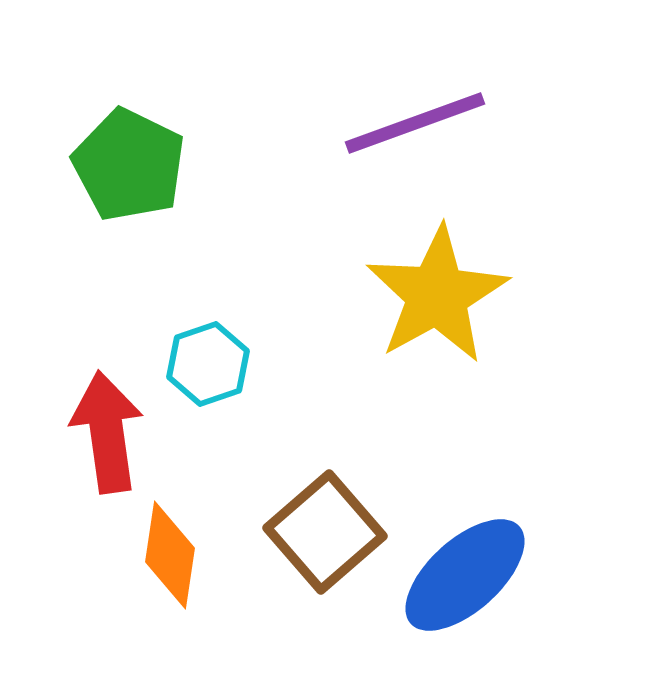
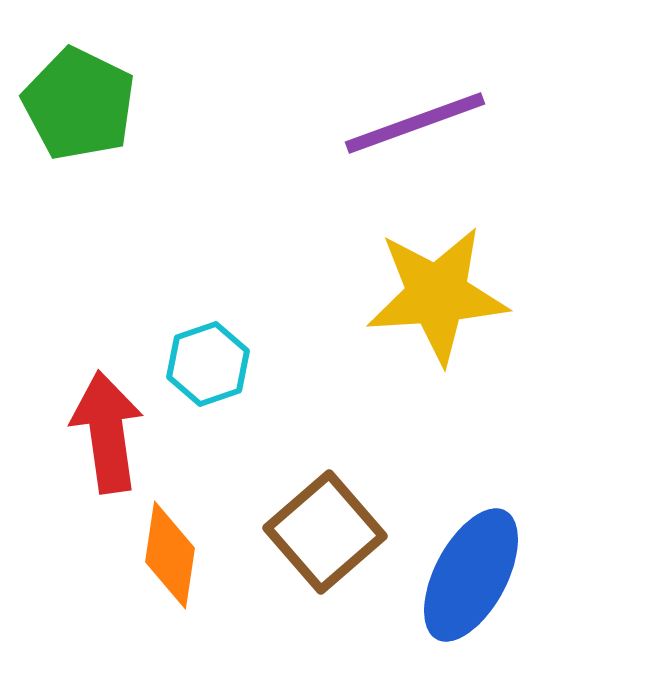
green pentagon: moved 50 px left, 61 px up
yellow star: rotated 25 degrees clockwise
blue ellipse: moved 6 px right; rotated 20 degrees counterclockwise
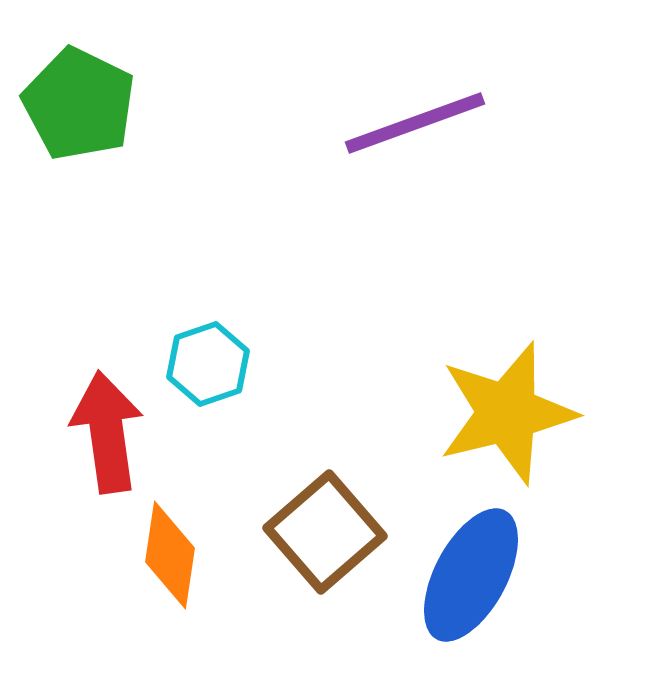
yellow star: moved 70 px right, 118 px down; rotated 10 degrees counterclockwise
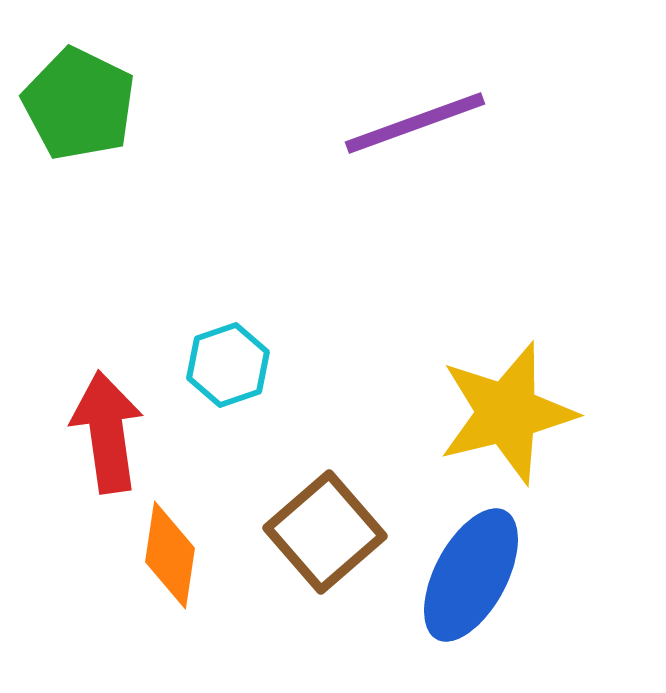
cyan hexagon: moved 20 px right, 1 px down
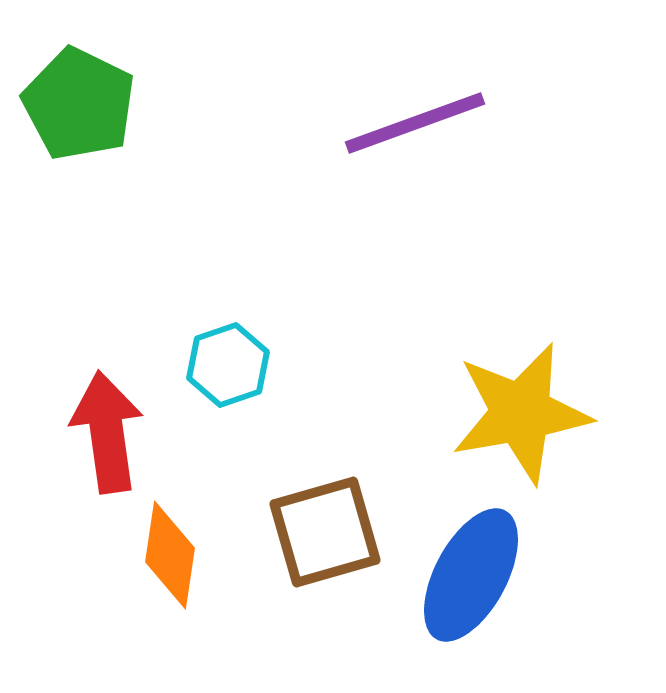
yellow star: moved 14 px right; rotated 4 degrees clockwise
brown square: rotated 25 degrees clockwise
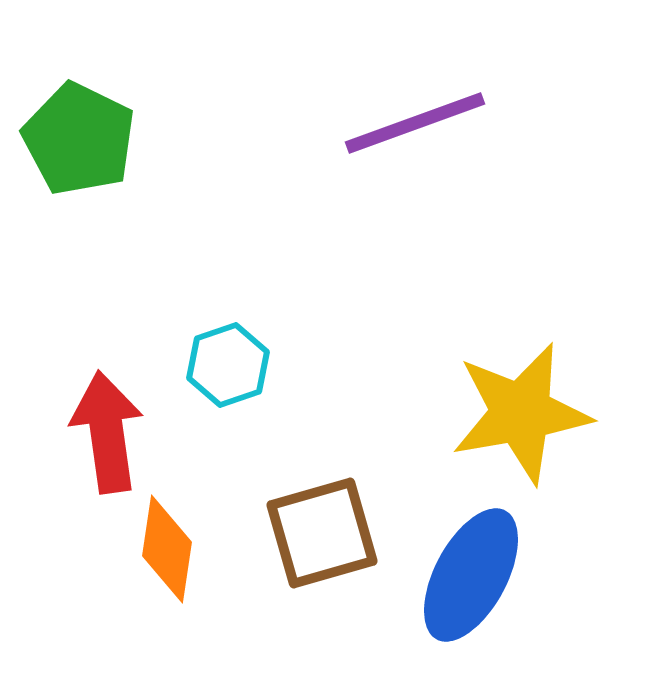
green pentagon: moved 35 px down
brown square: moved 3 px left, 1 px down
orange diamond: moved 3 px left, 6 px up
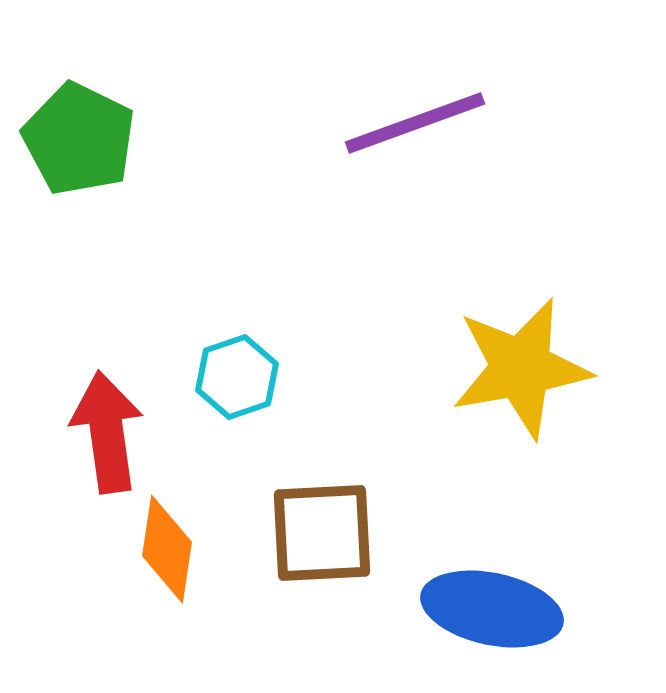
cyan hexagon: moved 9 px right, 12 px down
yellow star: moved 45 px up
brown square: rotated 13 degrees clockwise
blue ellipse: moved 21 px right, 34 px down; rotated 74 degrees clockwise
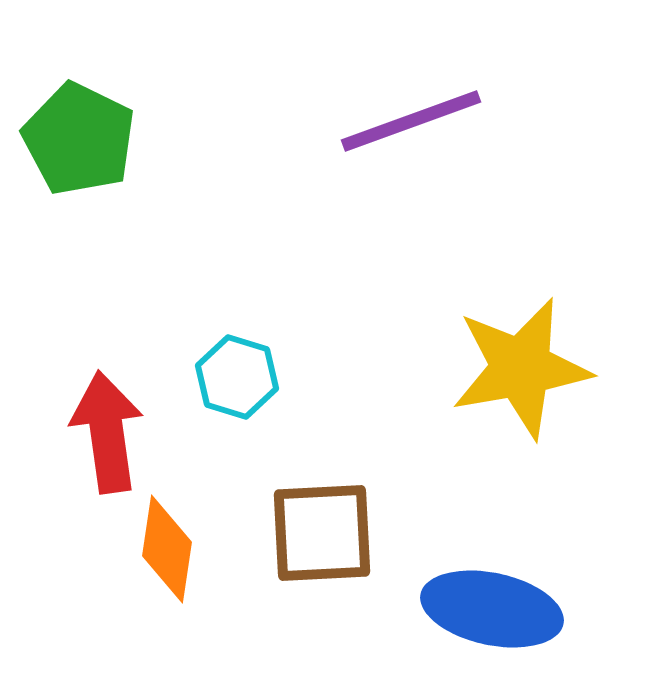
purple line: moved 4 px left, 2 px up
cyan hexagon: rotated 24 degrees counterclockwise
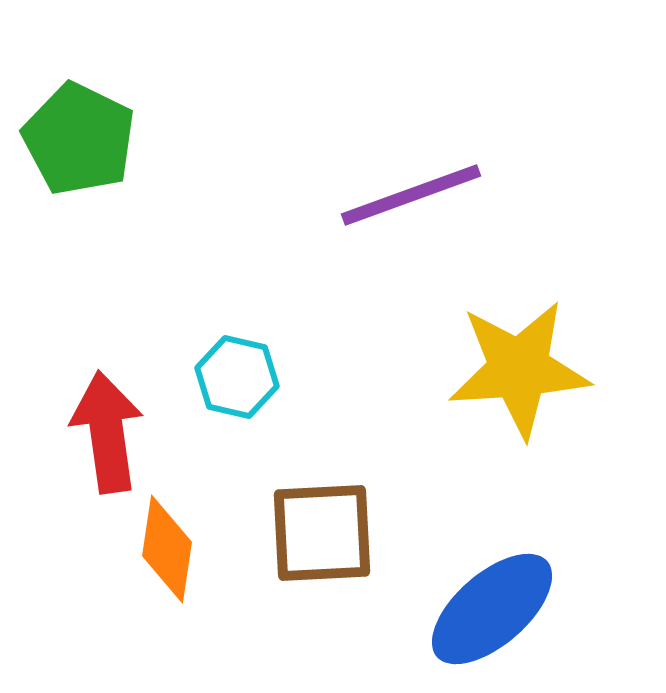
purple line: moved 74 px down
yellow star: moved 2 px left, 1 px down; rotated 6 degrees clockwise
cyan hexagon: rotated 4 degrees counterclockwise
blue ellipse: rotated 53 degrees counterclockwise
